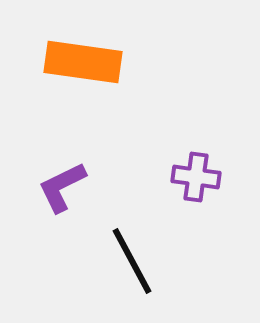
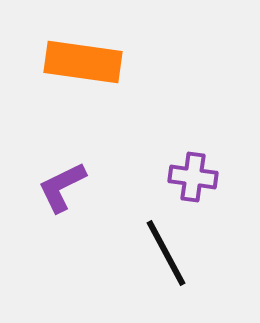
purple cross: moved 3 px left
black line: moved 34 px right, 8 px up
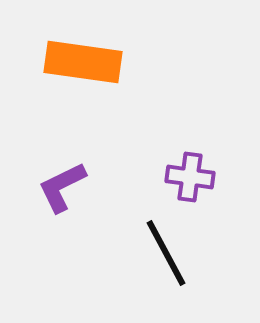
purple cross: moved 3 px left
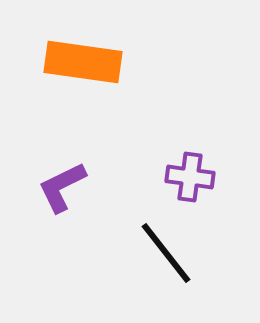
black line: rotated 10 degrees counterclockwise
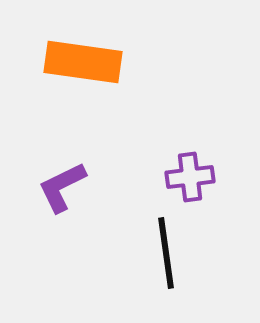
purple cross: rotated 15 degrees counterclockwise
black line: rotated 30 degrees clockwise
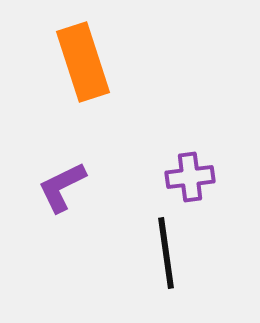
orange rectangle: rotated 64 degrees clockwise
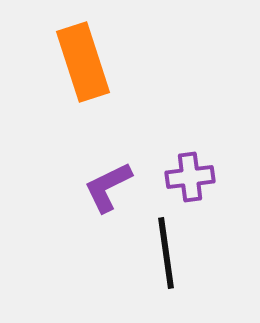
purple L-shape: moved 46 px right
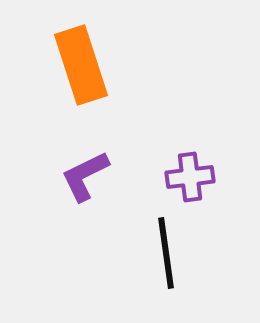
orange rectangle: moved 2 px left, 3 px down
purple L-shape: moved 23 px left, 11 px up
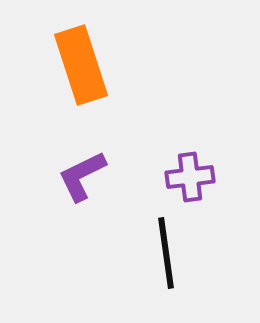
purple L-shape: moved 3 px left
